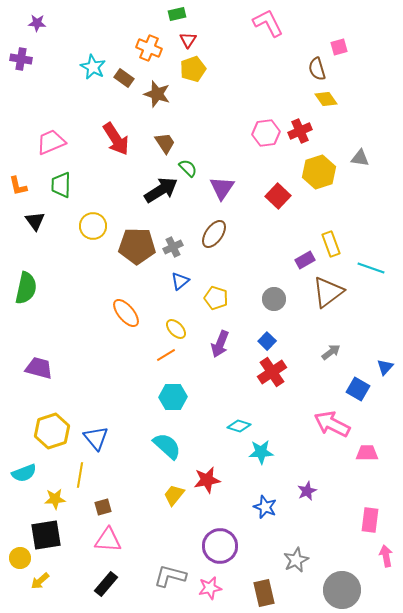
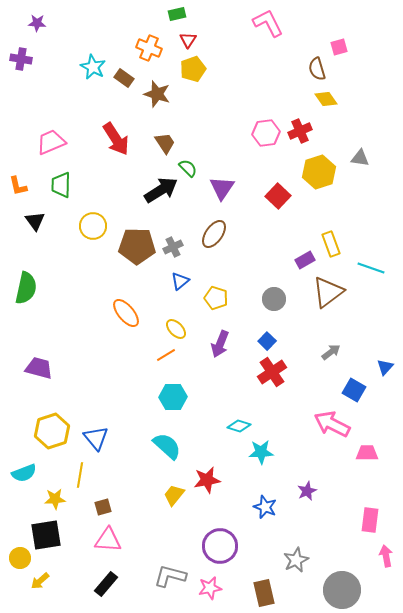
blue square at (358, 389): moved 4 px left, 1 px down
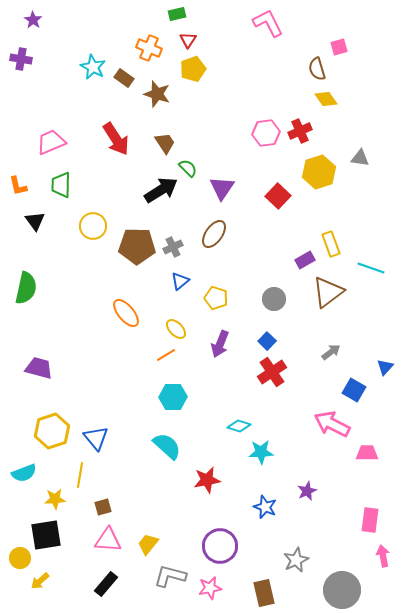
purple star at (37, 23): moved 4 px left, 3 px up; rotated 30 degrees clockwise
yellow trapezoid at (174, 495): moved 26 px left, 49 px down
pink arrow at (386, 556): moved 3 px left
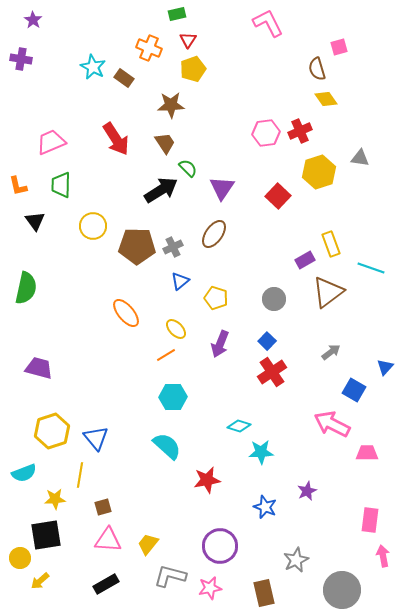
brown star at (157, 94): moved 14 px right, 11 px down; rotated 20 degrees counterclockwise
black rectangle at (106, 584): rotated 20 degrees clockwise
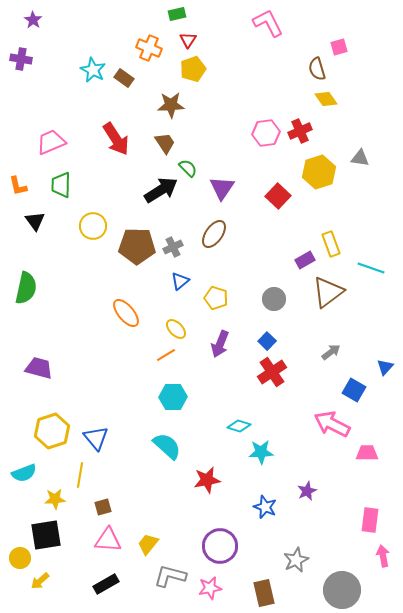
cyan star at (93, 67): moved 3 px down
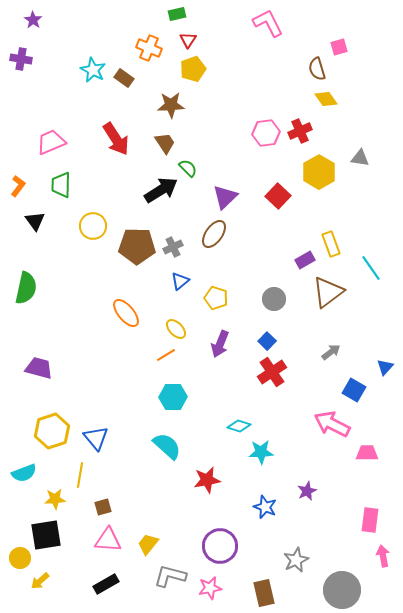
yellow hexagon at (319, 172): rotated 12 degrees counterclockwise
orange L-shape at (18, 186): rotated 130 degrees counterclockwise
purple triangle at (222, 188): moved 3 px right, 9 px down; rotated 12 degrees clockwise
cyan line at (371, 268): rotated 36 degrees clockwise
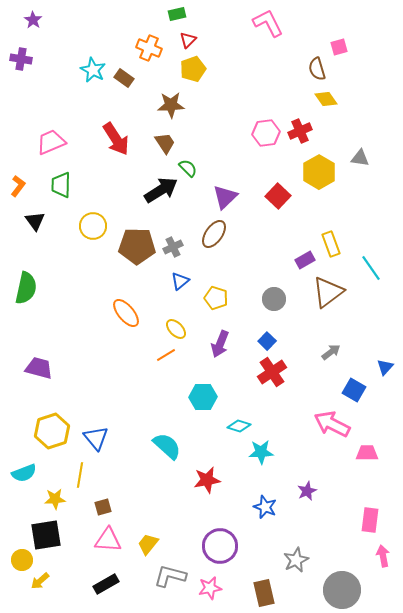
red triangle at (188, 40): rotated 12 degrees clockwise
cyan hexagon at (173, 397): moved 30 px right
yellow circle at (20, 558): moved 2 px right, 2 px down
